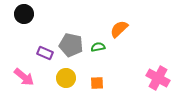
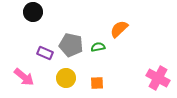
black circle: moved 9 px right, 2 px up
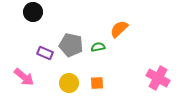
yellow circle: moved 3 px right, 5 px down
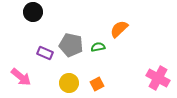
pink arrow: moved 3 px left
orange square: moved 1 px down; rotated 24 degrees counterclockwise
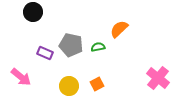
pink cross: rotated 10 degrees clockwise
yellow circle: moved 3 px down
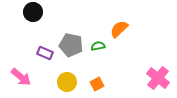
green semicircle: moved 1 px up
yellow circle: moved 2 px left, 4 px up
